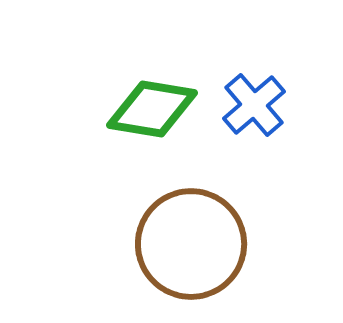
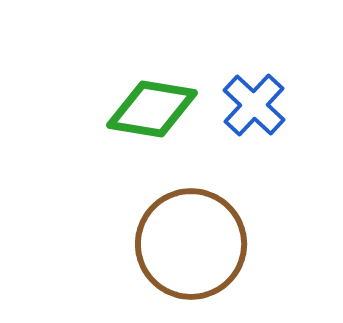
blue cross: rotated 6 degrees counterclockwise
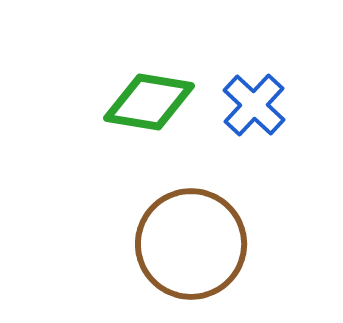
green diamond: moved 3 px left, 7 px up
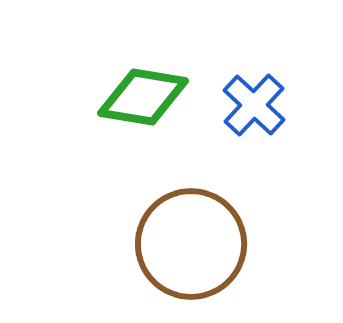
green diamond: moved 6 px left, 5 px up
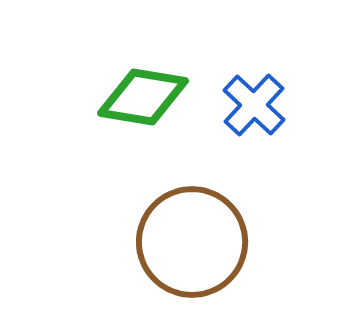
brown circle: moved 1 px right, 2 px up
